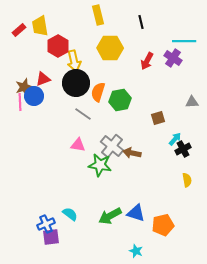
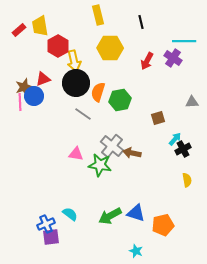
pink triangle: moved 2 px left, 9 px down
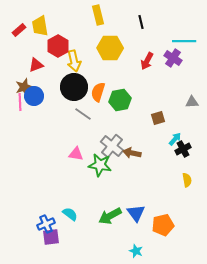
red triangle: moved 7 px left, 14 px up
black circle: moved 2 px left, 4 px down
blue triangle: rotated 36 degrees clockwise
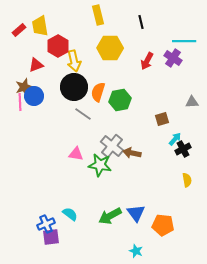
brown square: moved 4 px right, 1 px down
orange pentagon: rotated 20 degrees clockwise
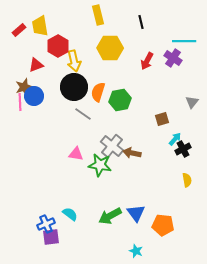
gray triangle: rotated 48 degrees counterclockwise
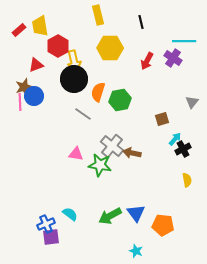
black circle: moved 8 px up
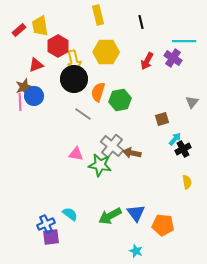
yellow hexagon: moved 4 px left, 4 px down
yellow semicircle: moved 2 px down
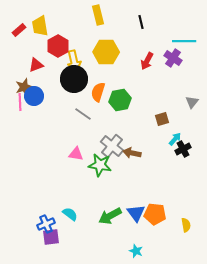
yellow semicircle: moved 1 px left, 43 px down
orange pentagon: moved 8 px left, 11 px up
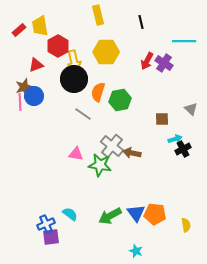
purple cross: moved 9 px left, 5 px down
gray triangle: moved 1 px left, 7 px down; rotated 24 degrees counterclockwise
brown square: rotated 16 degrees clockwise
cyan arrow: rotated 32 degrees clockwise
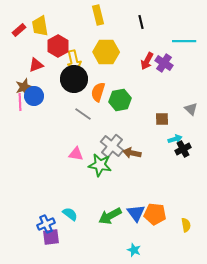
cyan star: moved 2 px left, 1 px up
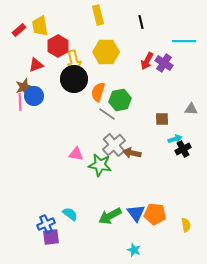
gray triangle: rotated 40 degrees counterclockwise
gray line: moved 24 px right
gray cross: moved 2 px right, 1 px up; rotated 10 degrees clockwise
